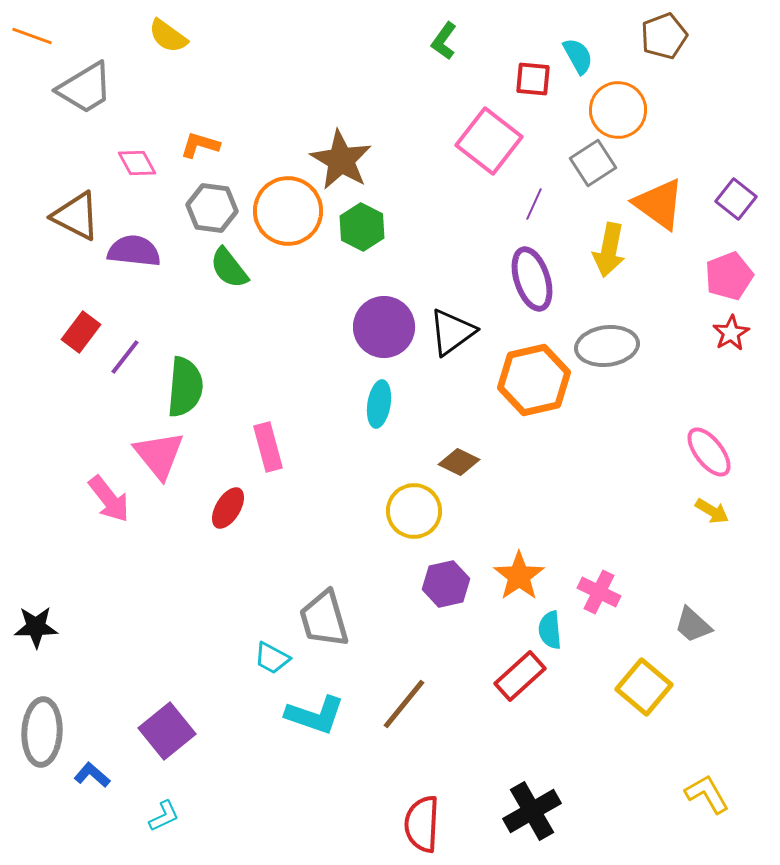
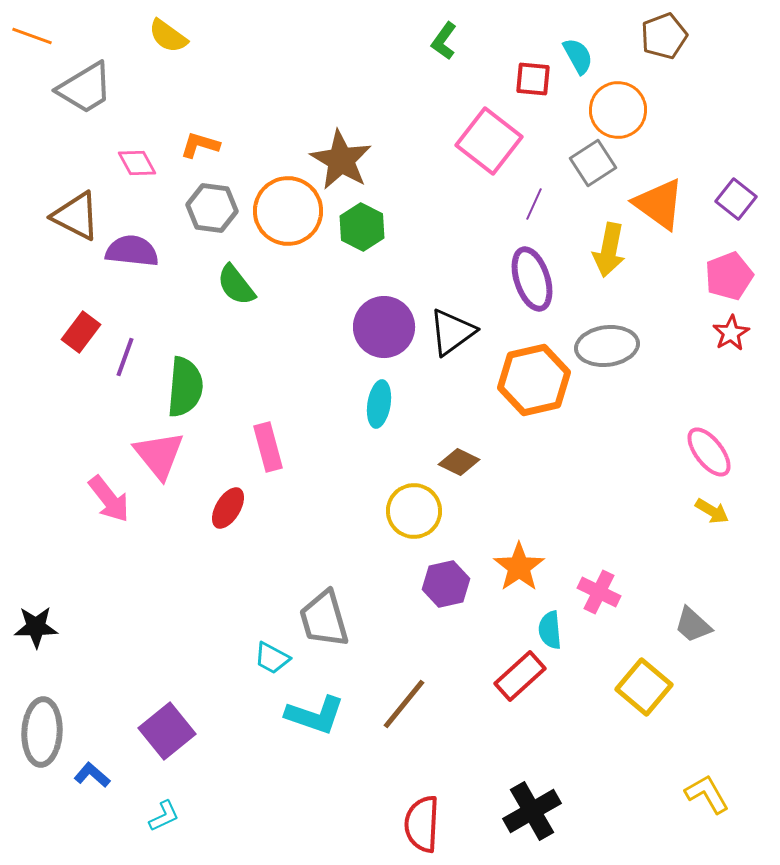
purple semicircle at (134, 251): moved 2 px left
green semicircle at (229, 268): moved 7 px right, 17 px down
purple line at (125, 357): rotated 18 degrees counterclockwise
orange star at (519, 576): moved 9 px up
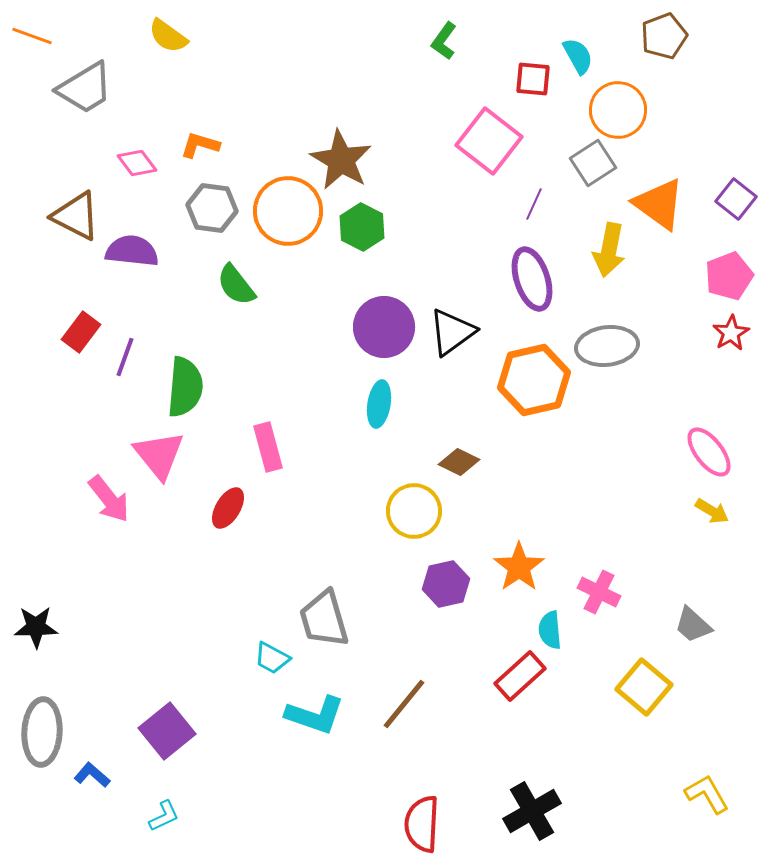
pink diamond at (137, 163): rotated 9 degrees counterclockwise
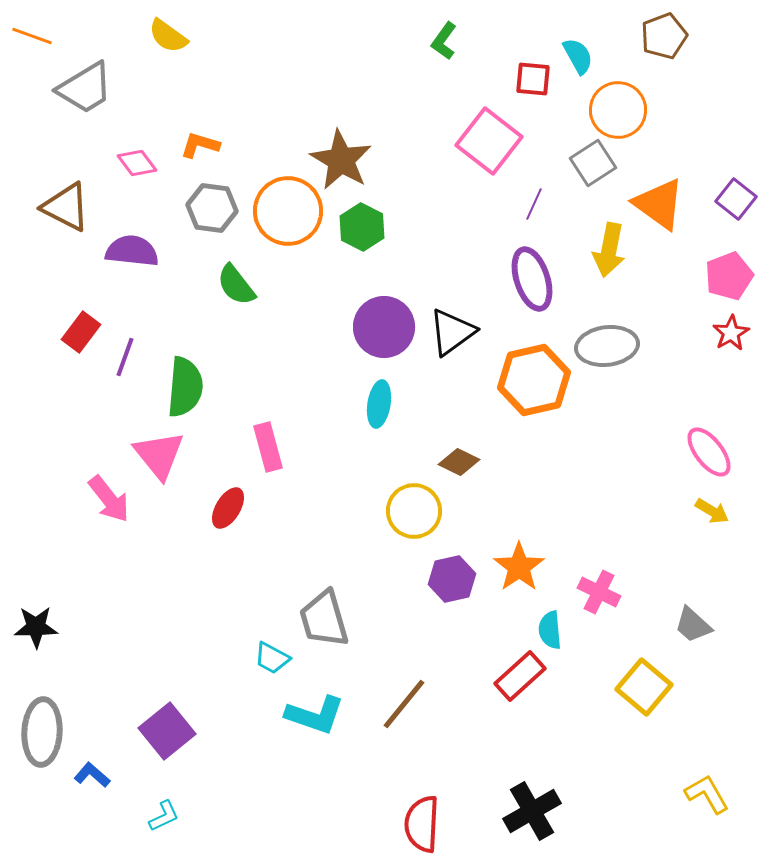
brown triangle at (76, 216): moved 10 px left, 9 px up
purple hexagon at (446, 584): moved 6 px right, 5 px up
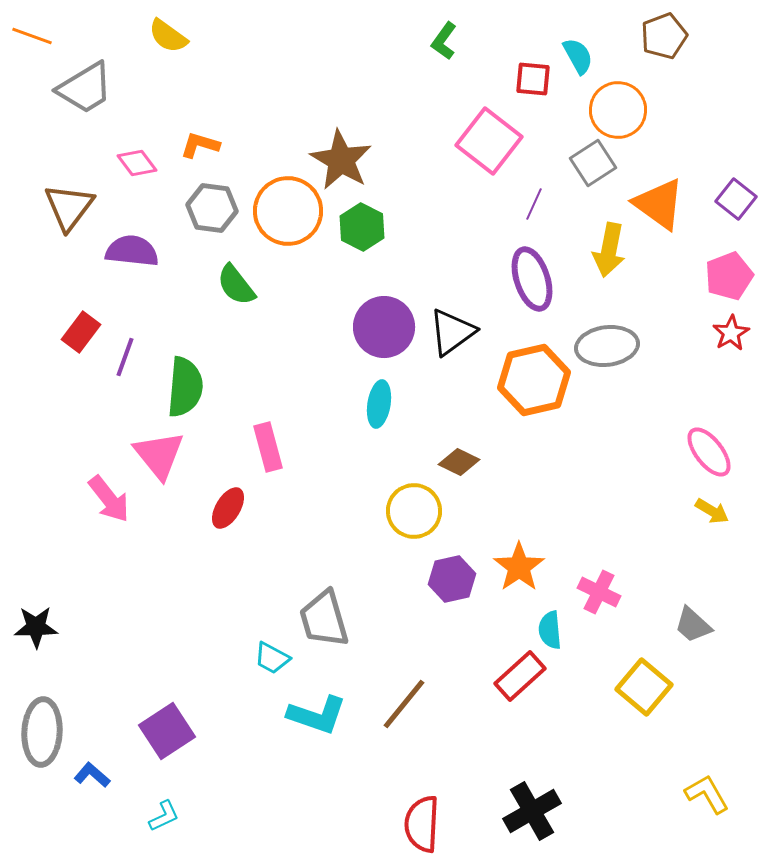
brown triangle at (66, 207): moved 3 px right; rotated 40 degrees clockwise
cyan L-shape at (315, 715): moved 2 px right
purple square at (167, 731): rotated 6 degrees clockwise
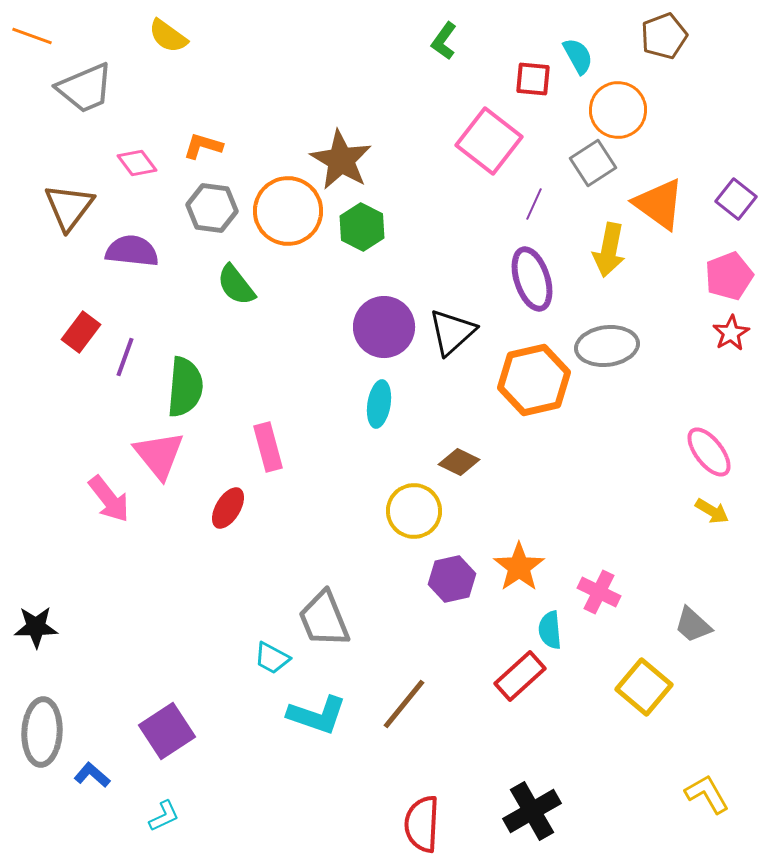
gray trapezoid at (85, 88): rotated 8 degrees clockwise
orange L-shape at (200, 145): moved 3 px right, 1 px down
black triangle at (452, 332): rotated 6 degrees counterclockwise
gray trapezoid at (324, 619): rotated 6 degrees counterclockwise
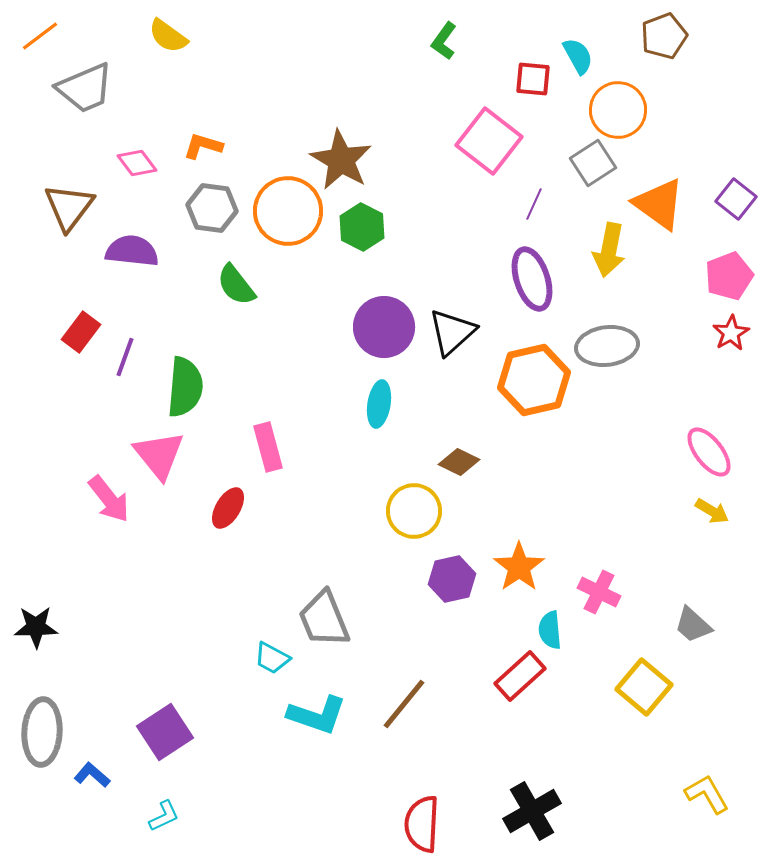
orange line at (32, 36): moved 8 px right; rotated 57 degrees counterclockwise
purple square at (167, 731): moved 2 px left, 1 px down
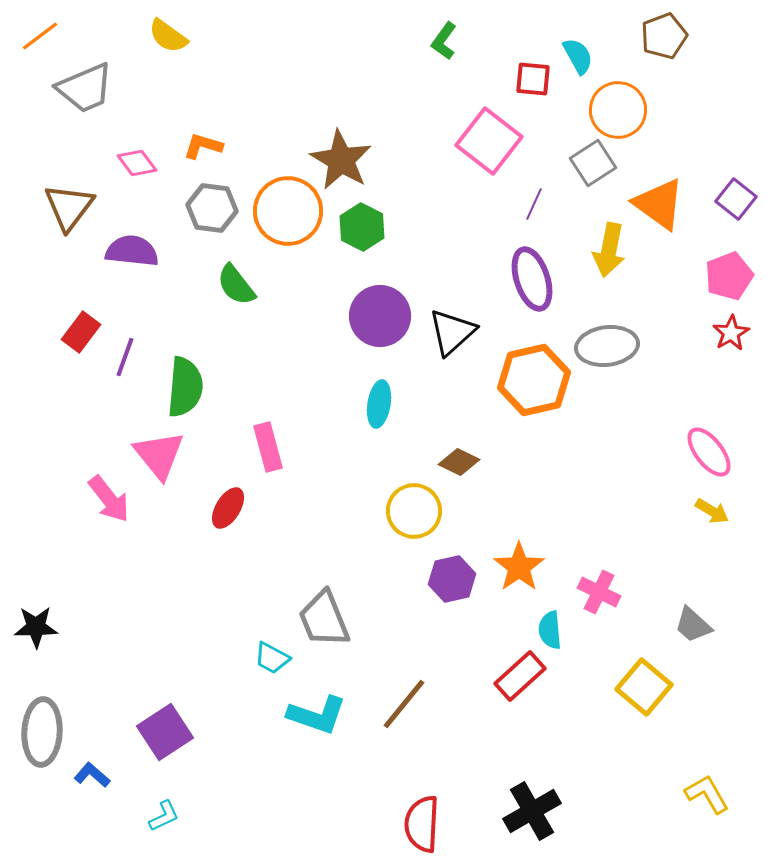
purple circle at (384, 327): moved 4 px left, 11 px up
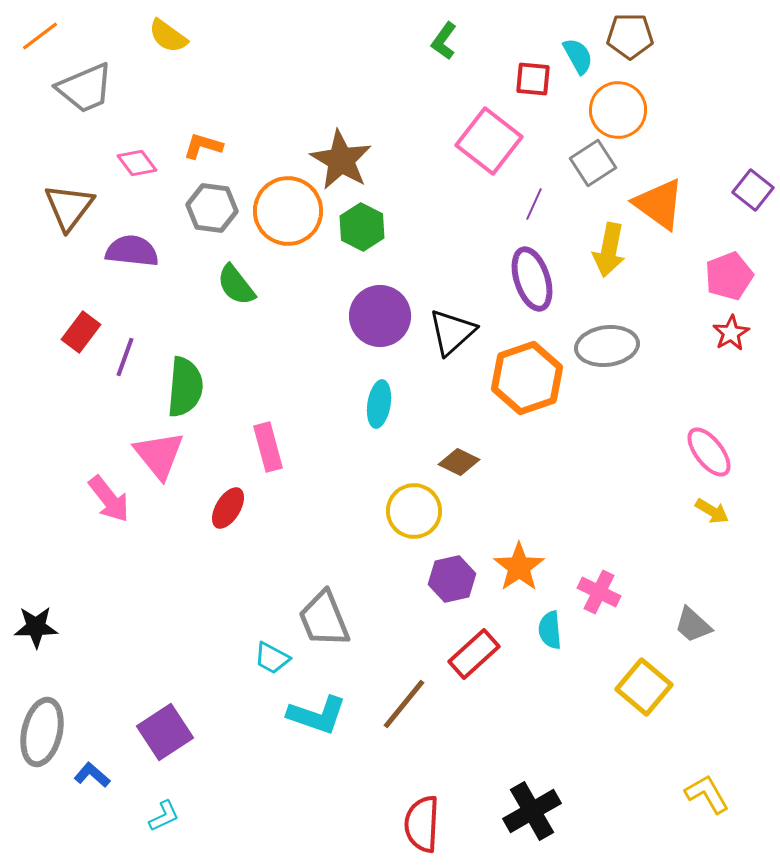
brown pentagon at (664, 36): moved 34 px left; rotated 21 degrees clockwise
purple square at (736, 199): moved 17 px right, 9 px up
orange hexagon at (534, 380): moved 7 px left, 2 px up; rotated 6 degrees counterclockwise
red rectangle at (520, 676): moved 46 px left, 22 px up
gray ellipse at (42, 732): rotated 10 degrees clockwise
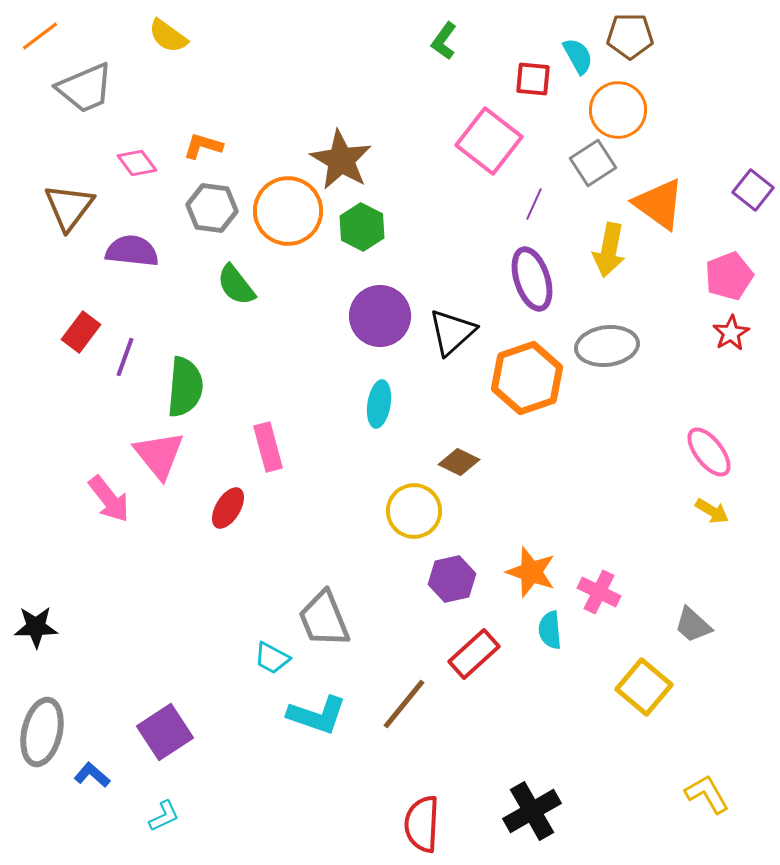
orange star at (519, 567): moved 12 px right, 5 px down; rotated 18 degrees counterclockwise
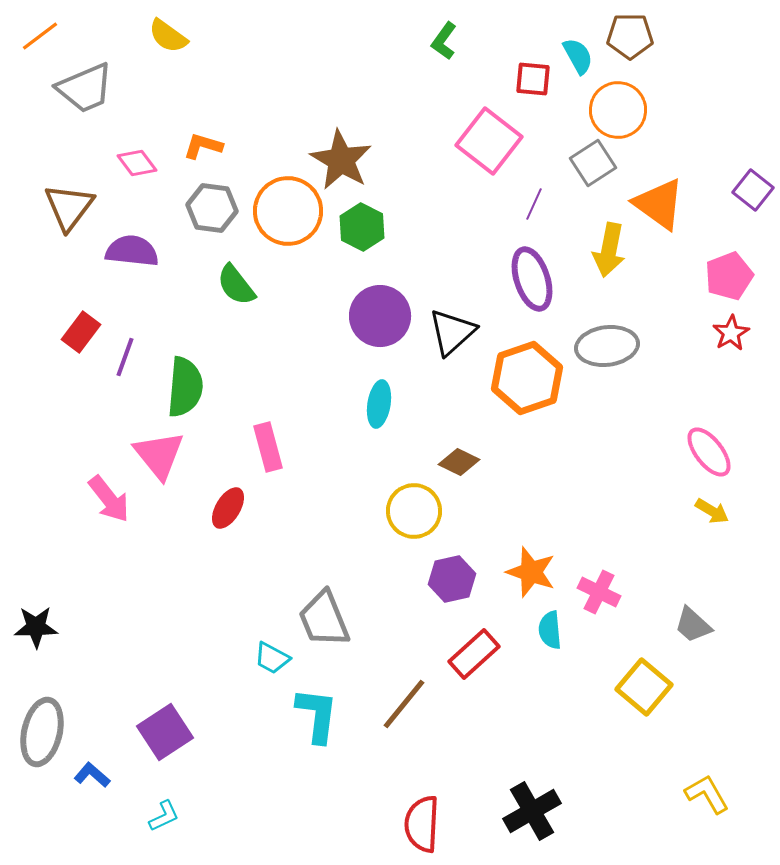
cyan L-shape at (317, 715): rotated 102 degrees counterclockwise
